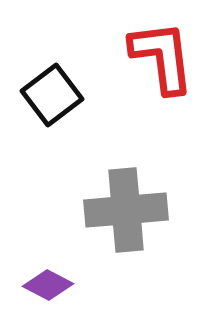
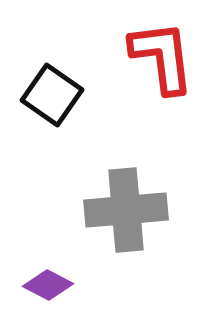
black square: rotated 18 degrees counterclockwise
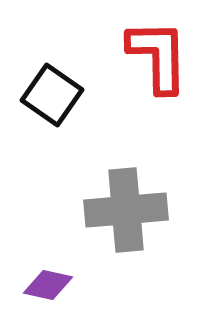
red L-shape: moved 4 px left, 1 px up; rotated 6 degrees clockwise
purple diamond: rotated 15 degrees counterclockwise
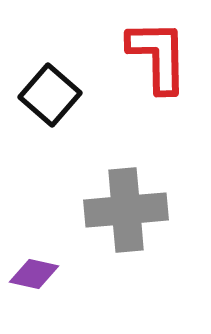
black square: moved 2 px left; rotated 6 degrees clockwise
purple diamond: moved 14 px left, 11 px up
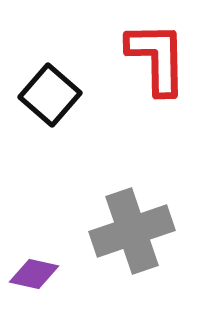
red L-shape: moved 1 px left, 2 px down
gray cross: moved 6 px right, 21 px down; rotated 14 degrees counterclockwise
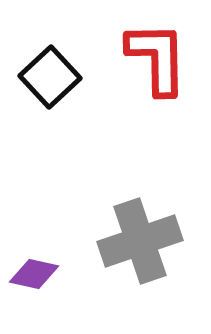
black square: moved 18 px up; rotated 6 degrees clockwise
gray cross: moved 8 px right, 10 px down
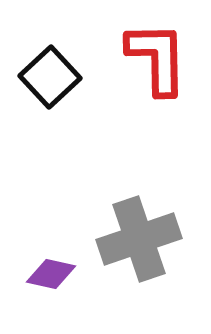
gray cross: moved 1 px left, 2 px up
purple diamond: moved 17 px right
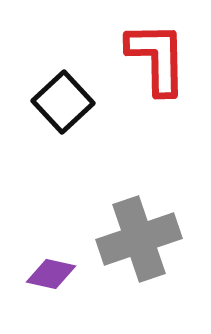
black square: moved 13 px right, 25 px down
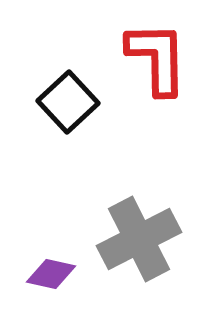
black square: moved 5 px right
gray cross: rotated 8 degrees counterclockwise
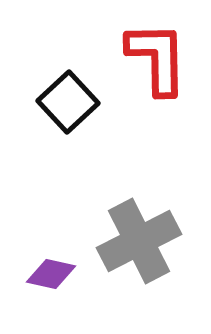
gray cross: moved 2 px down
